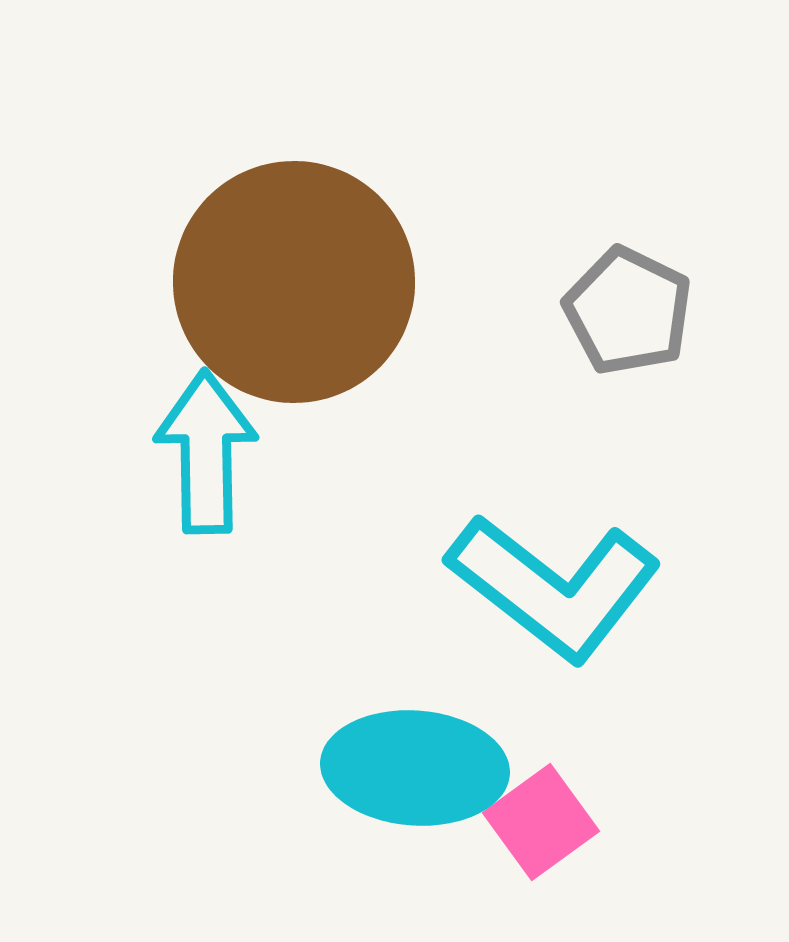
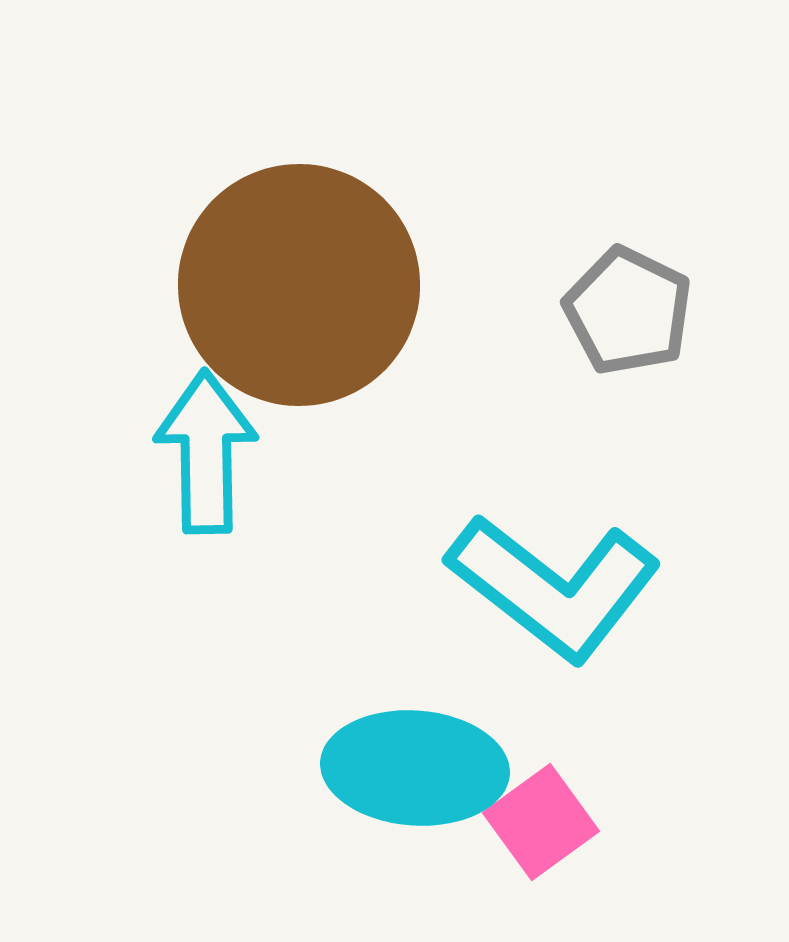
brown circle: moved 5 px right, 3 px down
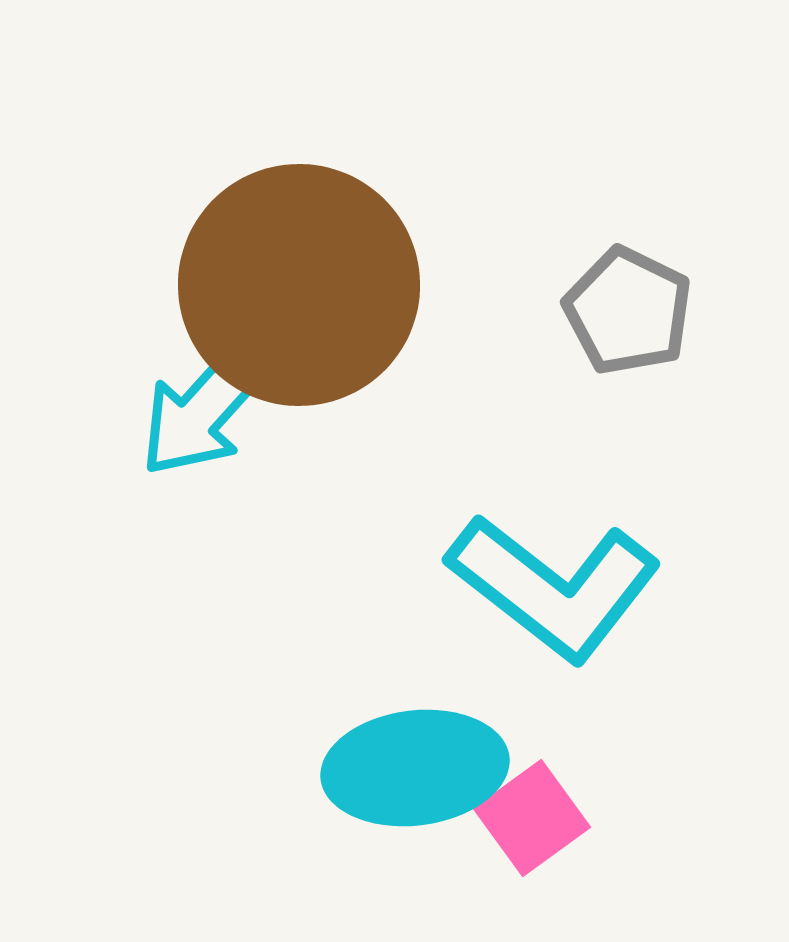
cyan arrow: moved 45 px up; rotated 137 degrees counterclockwise
cyan ellipse: rotated 11 degrees counterclockwise
pink square: moved 9 px left, 4 px up
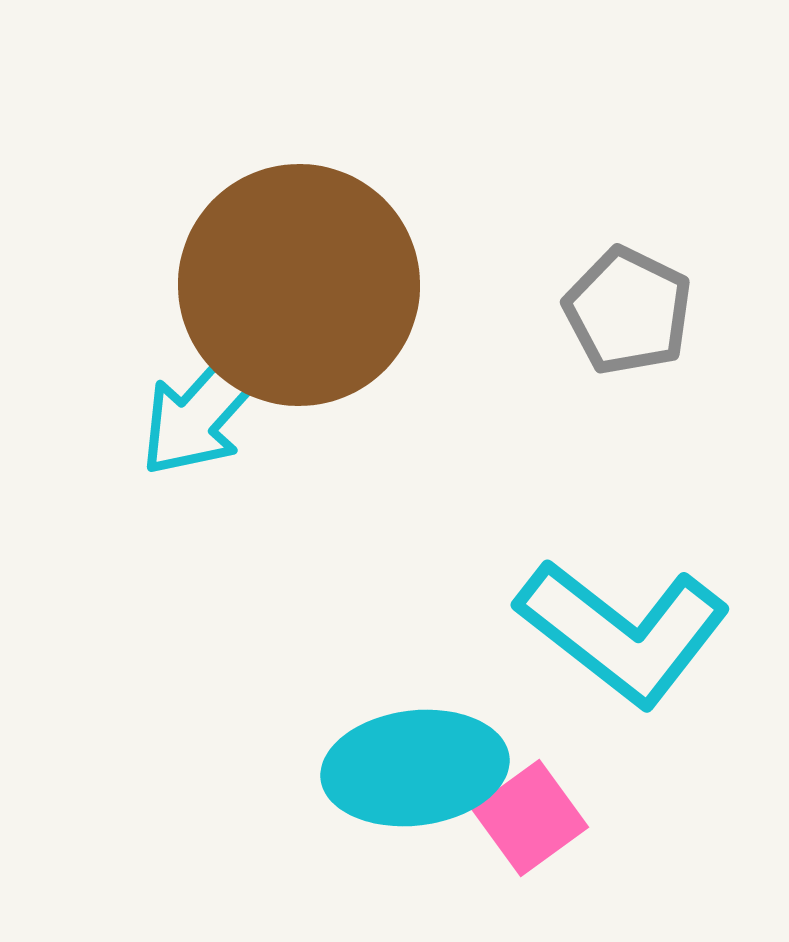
cyan L-shape: moved 69 px right, 45 px down
pink square: moved 2 px left
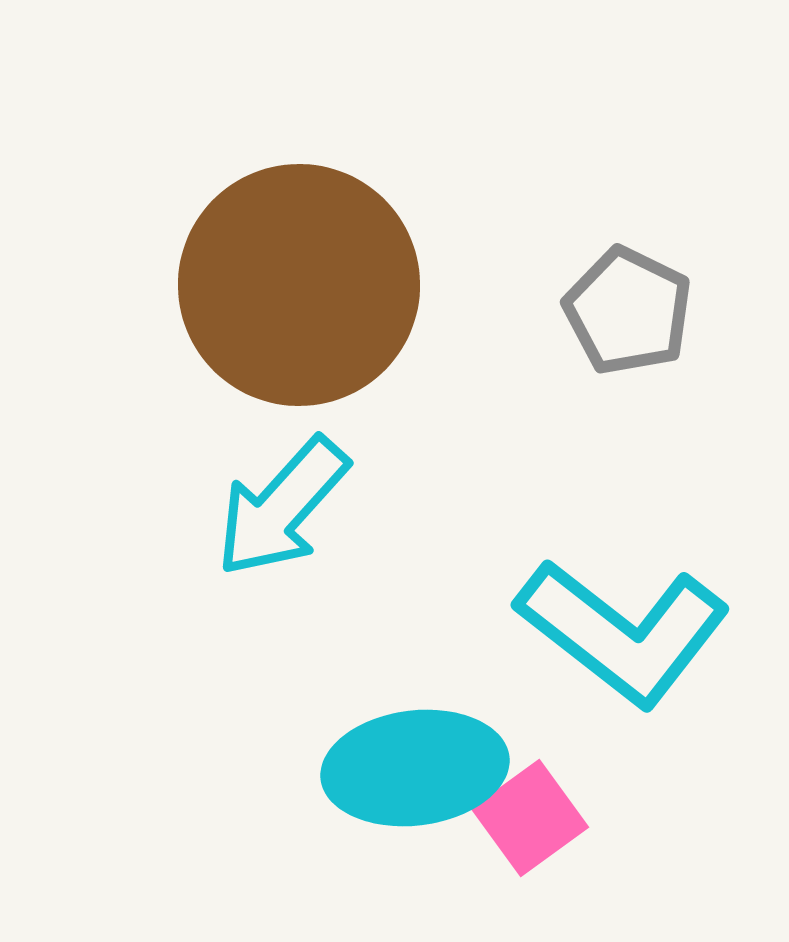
cyan arrow: moved 76 px right, 100 px down
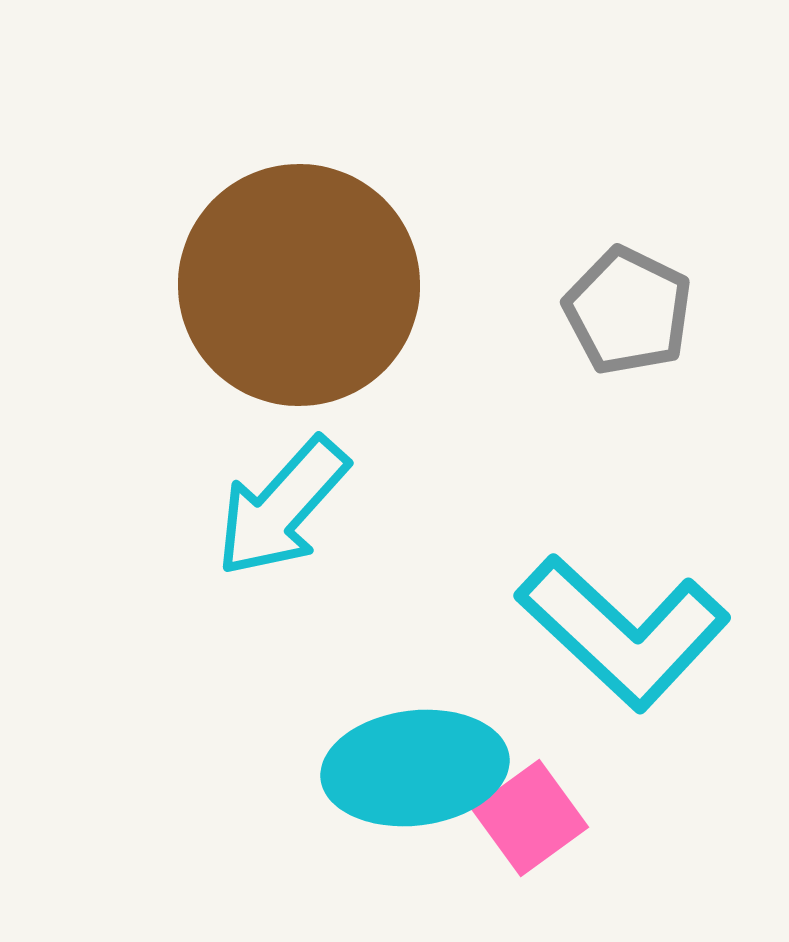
cyan L-shape: rotated 5 degrees clockwise
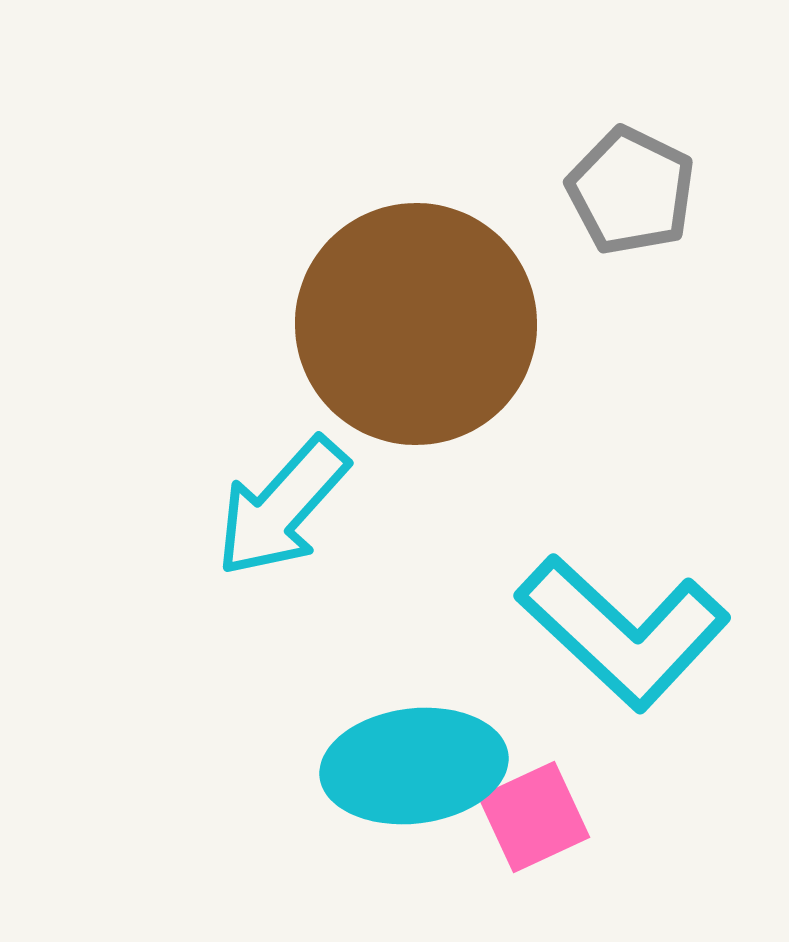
brown circle: moved 117 px right, 39 px down
gray pentagon: moved 3 px right, 120 px up
cyan ellipse: moved 1 px left, 2 px up
pink square: moved 4 px right, 1 px up; rotated 11 degrees clockwise
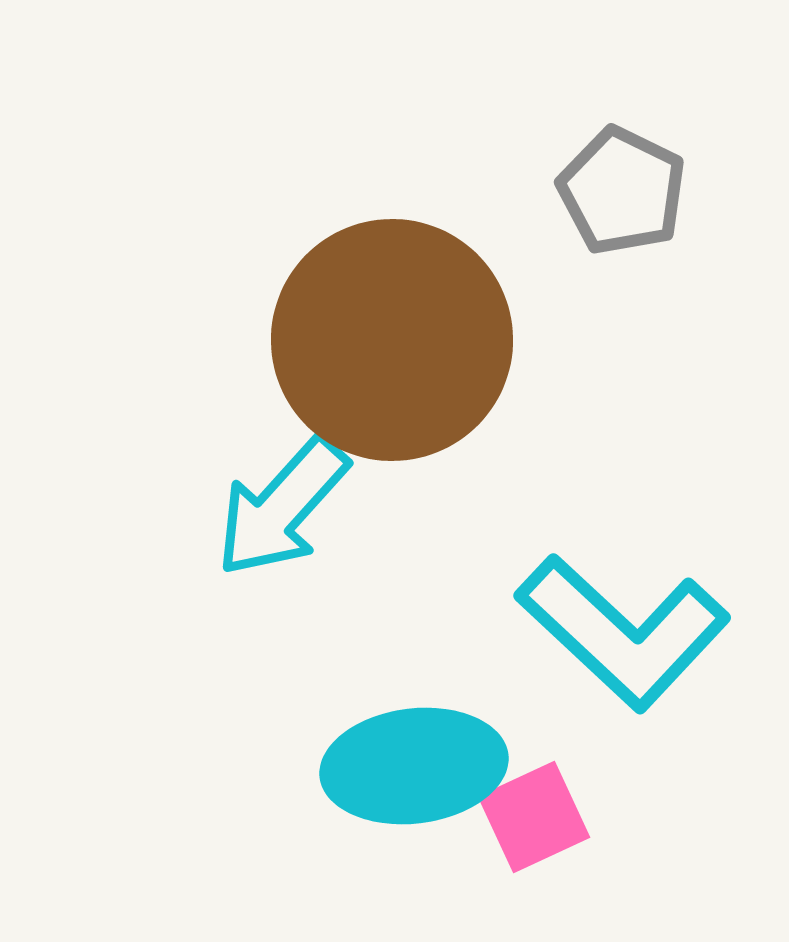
gray pentagon: moved 9 px left
brown circle: moved 24 px left, 16 px down
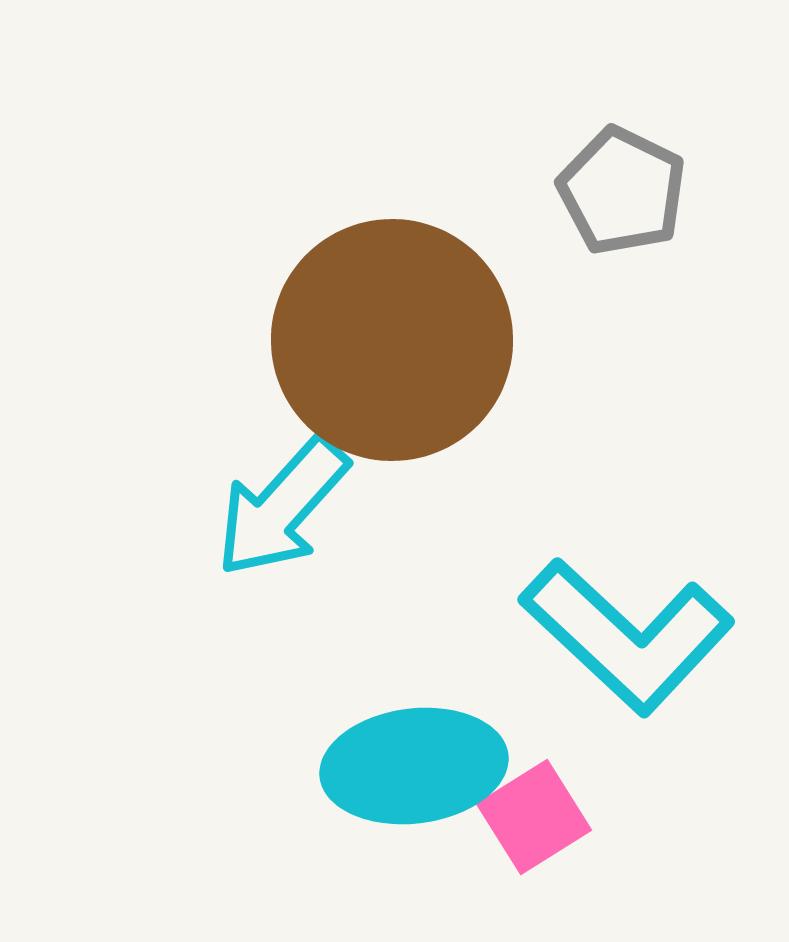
cyan L-shape: moved 4 px right, 4 px down
pink square: rotated 7 degrees counterclockwise
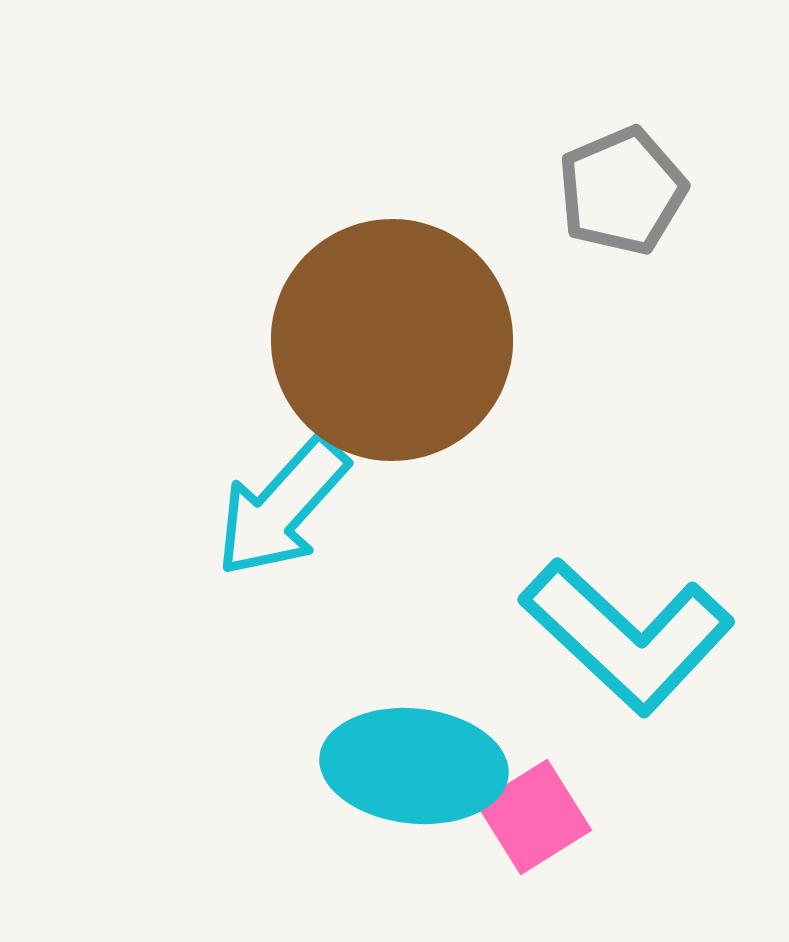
gray pentagon: rotated 23 degrees clockwise
cyan ellipse: rotated 13 degrees clockwise
